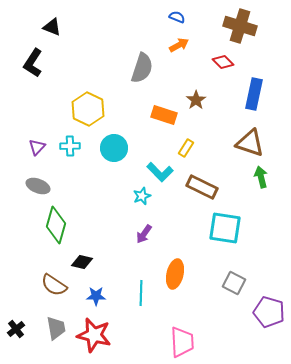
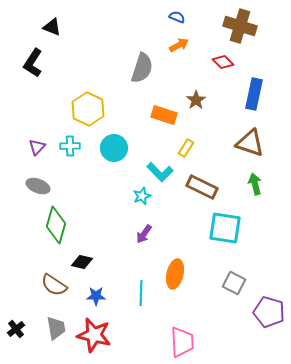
green arrow: moved 6 px left, 7 px down
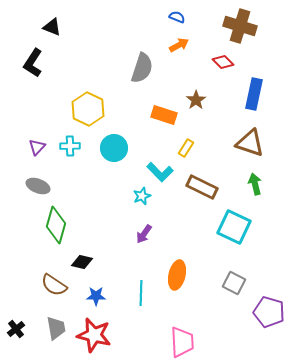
cyan square: moved 9 px right, 1 px up; rotated 16 degrees clockwise
orange ellipse: moved 2 px right, 1 px down
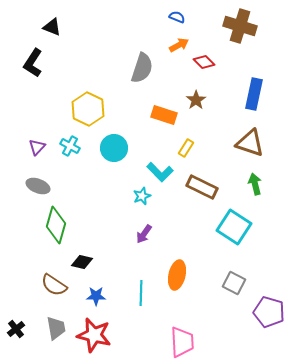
red diamond: moved 19 px left
cyan cross: rotated 30 degrees clockwise
cyan square: rotated 8 degrees clockwise
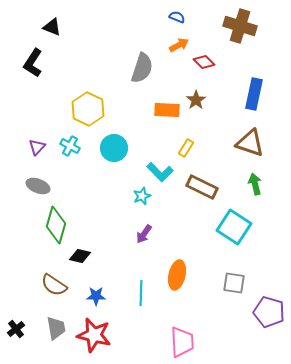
orange rectangle: moved 3 px right, 5 px up; rotated 15 degrees counterclockwise
black diamond: moved 2 px left, 6 px up
gray square: rotated 20 degrees counterclockwise
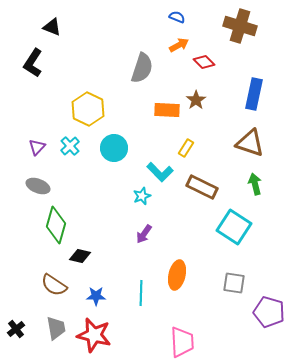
cyan cross: rotated 18 degrees clockwise
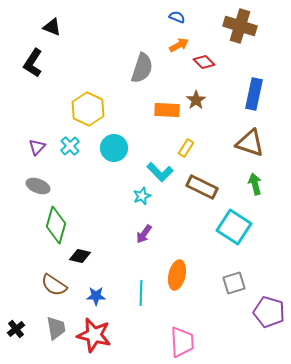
gray square: rotated 25 degrees counterclockwise
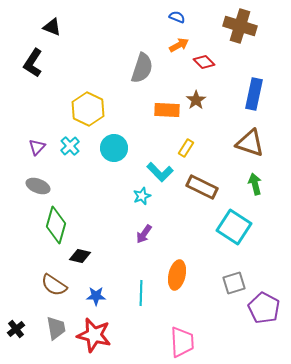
purple pentagon: moved 5 px left, 4 px up; rotated 12 degrees clockwise
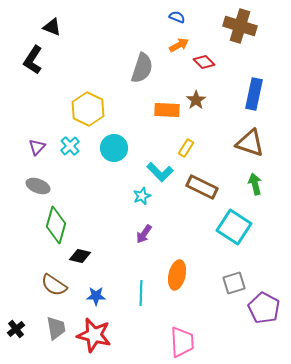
black L-shape: moved 3 px up
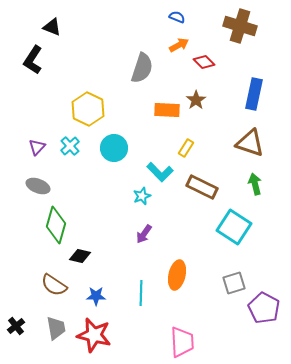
black cross: moved 3 px up
